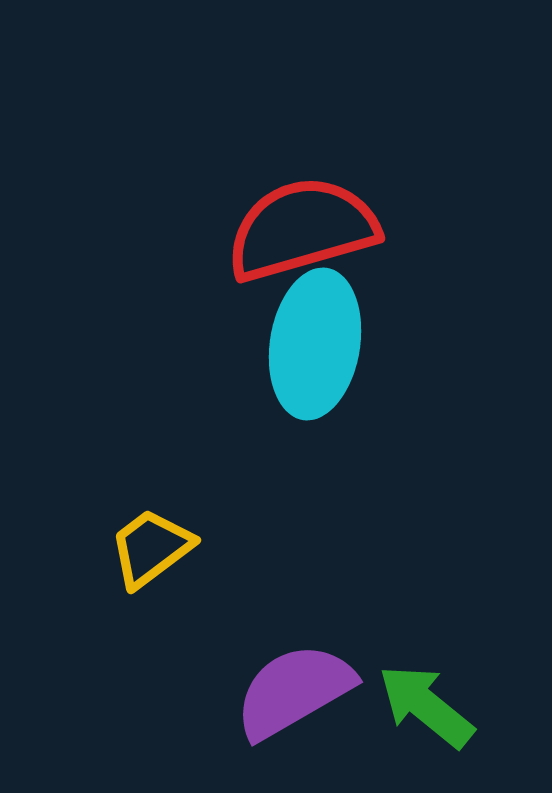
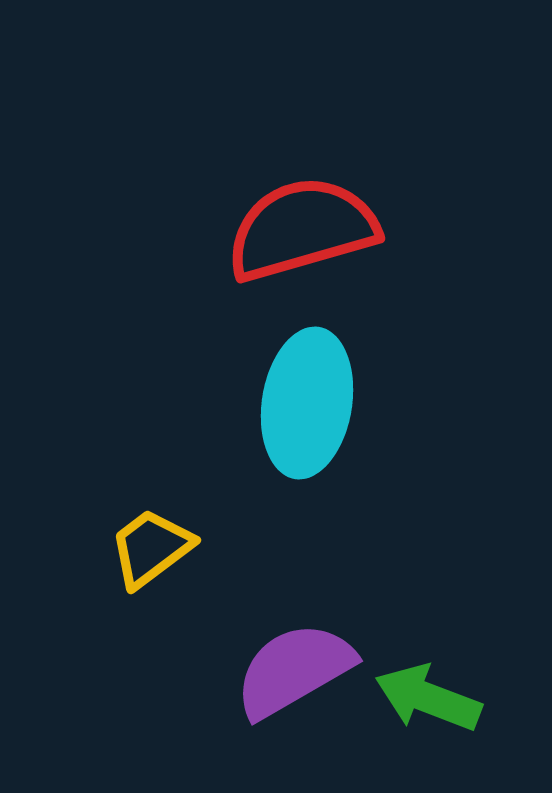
cyan ellipse: moved 8 px left, 59 px down
purple semicircle: moved 21 px up
green arrow: moved 2 px right, 8 px up; rotated 18 degrees counterclockwise
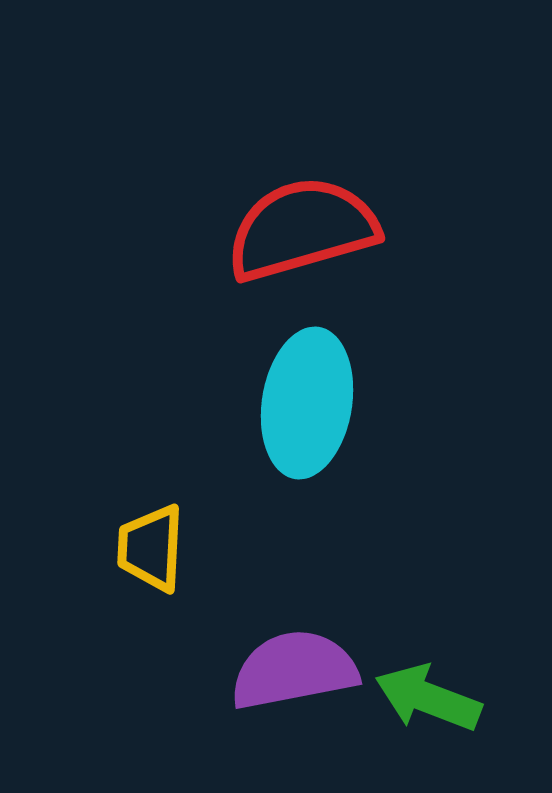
yellow trapezoid: rotated 50 degrees counterclockwise
purple semicircle: rotated 19 degrees clockwise
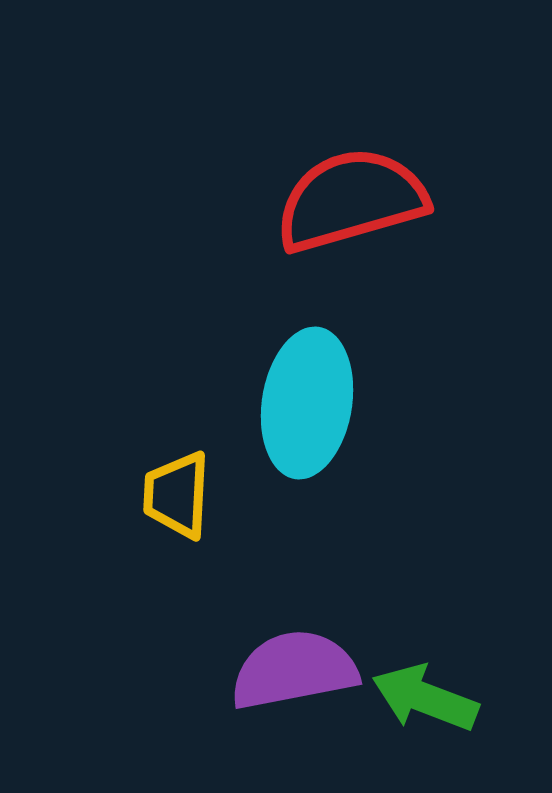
red semicircle: moved 49 px right, 29 px up
yellow trapezoid: moved 26 px right, 53 px up
green arrow: moved 3 px left
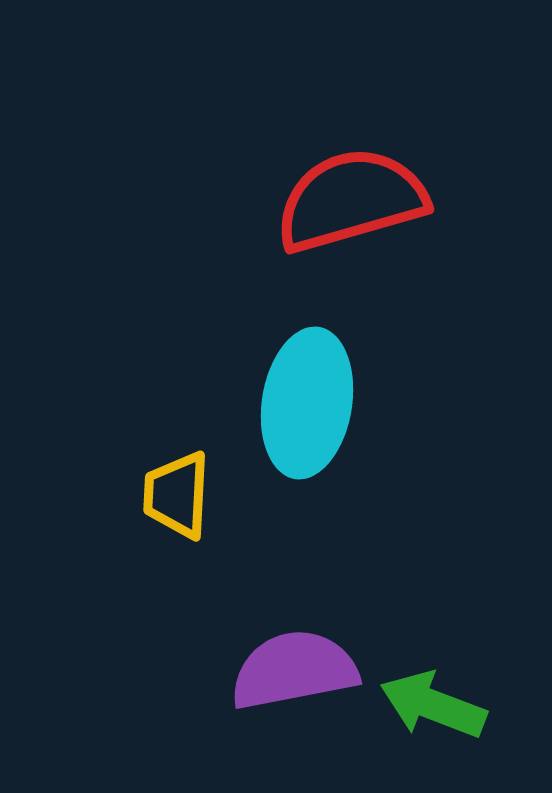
green arrow: moved 8 px right, 7 px down
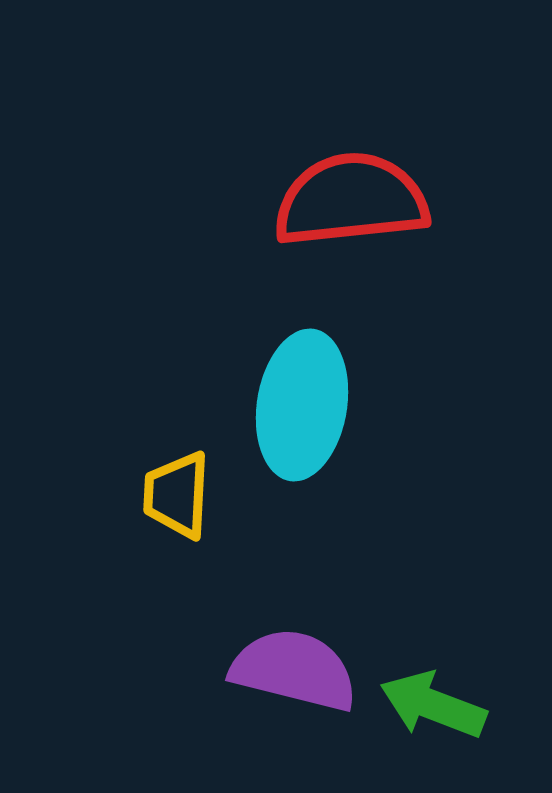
red semicircle: rotated 10 degrees clockwise
cyan ellipse: moved 5 px left, 2 px down
purple semicircle: rotated 25 degrees clockwise
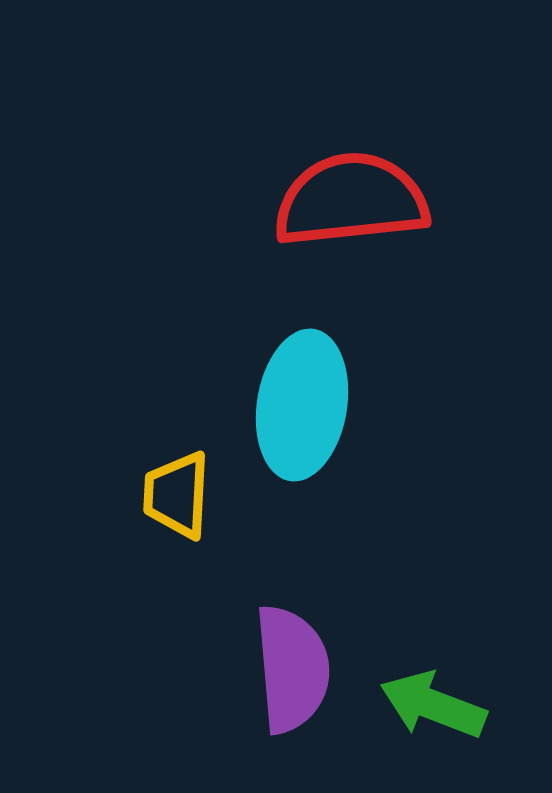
purple semicircle: moved 2 px left, 1 px up; rotated 71 degrees clockwise
